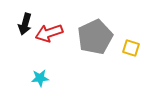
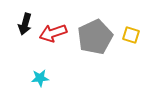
red arrow: moved 4 px right
yellow square: moved 13 px up
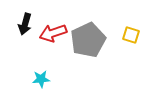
gray pentagon: moved 7 px left, 3 px down
cyan star: moved 1 px right, 1 px down
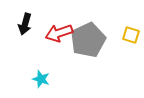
red arrow: moved 6 px right
cyan star: rotated 24 degrees clockwise
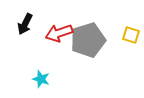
black arrow: rotated 10 degrees clockwise
gray pentagon: rotated 8 degrees clockwise
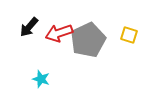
black arrow: moved 4 px right, 3 px down; rotated 15 degrees clockwise
yellow square: moved 2 px left
gray pentagon: rotated 8 degrees counterclockwise
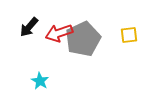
yellow square: rotated 24 degrees counterclockwise
gray pentagon: moved 5 px left, 1 px up
cyan star: moved 1 px left, 2 px down; rotated 12 degrees clockwise
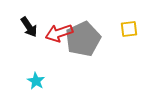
black arrow: rotated 75 degrees counterclockwise
yellow square: moved 6 px up
cyan star: moved 4 px left
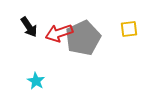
gray pentagon: moved 1 px up
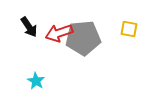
yellow square: rotated 18 degrees clockwise
gray pentagon: rotated 20 degrees clockwise
